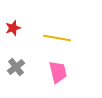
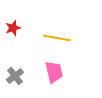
gray cross: moved 1 px left, 9 px down
pink trapezoid: moved 4 px left
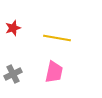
pink trapezoid: rotated 25 degrees clockwise
gray cross: moved 2 px left, 2 px up; rotated 12 degrees clockwise
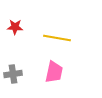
red star: moved 2 px right, 1 px up; rotated 21 degrees clockwise
gray cross: rotated 18 degrees clockwise
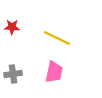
red star: moved 3 px left
yellow line: rotated 16 degrees clockwise
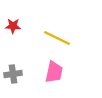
red star: moved 1 px right, 1 px up
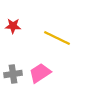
pink trapezoid: moved 14 px left, 1 px down; rotated 135 degrees counterclockwise
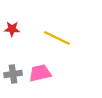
red star: moved 1 px left, 3 px down
pink trapezoid: rotated 20 degrees clockwise
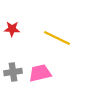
gray cross: moved 2 px up
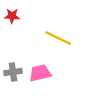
red star: moved 13 px up
yellow line: moved 1 px right
